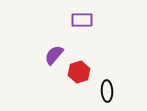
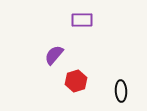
red hexagon: moved 3 px left, 9 px down
black ellipse: moved 14 px right
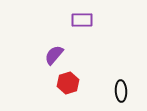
red hexagon: moved 8 px left, 2 px down
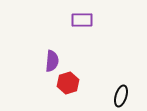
purple semicircle: moved 2 px left, 6 px down; rotated 145 degrees clockwise
black ellipse: moved 5 px down; rotated 20 degrees clockwise
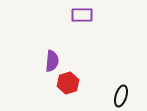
purple rectangle: moved 5 px up
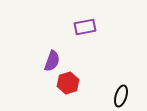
purple rectangle: moved 3 px right, 12 px down; rotated 10 degrees counterclockwise
purple semicircle: rotated 15 degrees clockwise
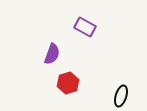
purple rectangle: rotated 40 degrees clockwise
purple semicircle: moved 7 px up
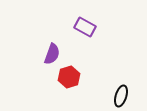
red hexagon: moved 1 px right, 6 px up
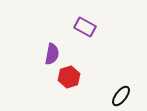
purple semicircle: rotated 10 degrees counterclockwise
black ellipse: rotated 20 degrees clockwise
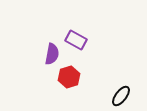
purple rectangle: moved 9 px left, 13 px down
